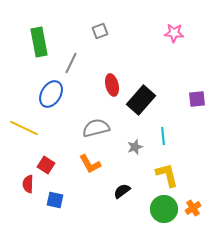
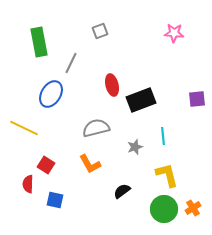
black rectangle: rotated 28 degrees clockwise
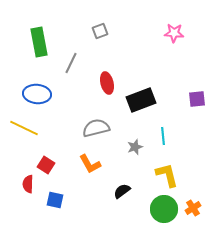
red ellipse: moved 5 px left, 2 px up
blue ellipse: moved 14 px left; rotated 64 degrees clockwise
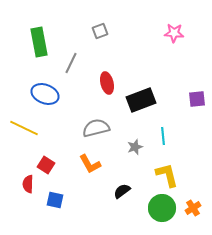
blue ellipse: moved 8 px right; rotated 16 degrees clockwise
green circle: moved 2 px left, 1 px up
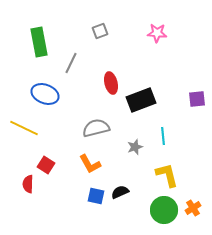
pink star: moved 17 px left
red ellipse: moved 4 px right
black semicircle: moved 2 px left, 1 px down; rotated 12 degrees clockwise
blue square: moved 41 px right, 4 px up
green circle: moved 2 px right, 2 px down
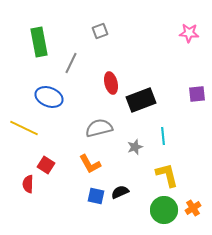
pink star: moved 32 px right
blue ellipse: moved 4 px right, 3 px down
purple square: moved 5 px up
gray semicircle: moved 3 px right
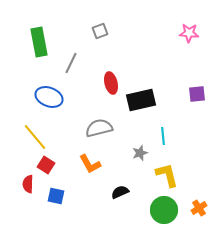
black rectangle: rotated 8 degrees clockwise
yellow line: moved 11 px right, 9 px down; rotated 24 degrees clockwise
gray star: moved 5 px right, 6 px down
blue square: moved 40 px left
orange cross: moved 6 px right
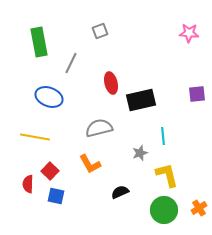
yellow line: rotated 40 degrees counterclockwise
red square: moved 4 px right, 6 px down; rotated 12 degrees clockwise
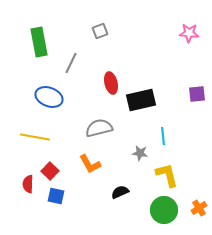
gray star: rotated 28 degrees clockwise
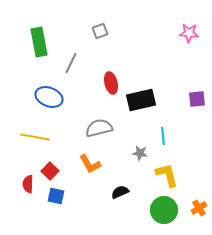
purple square: moved 5 px down
